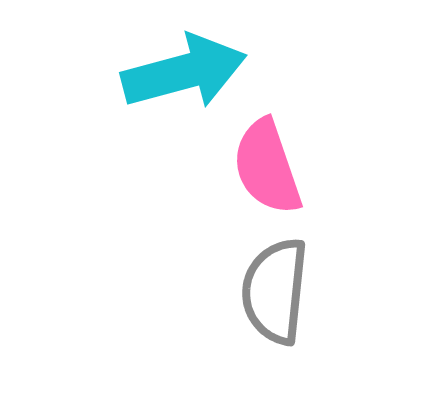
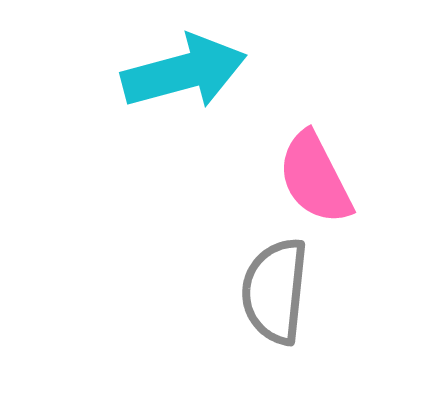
pink semicircle: moved 48 px right, 11 px down; rotated 8 degrees counterclockwise
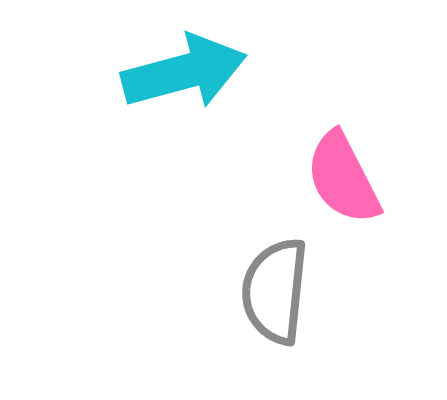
pink semicircle: moved 28 px right
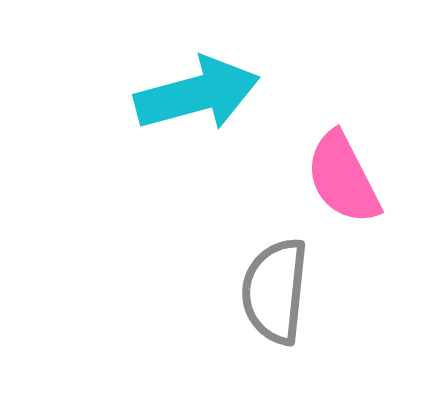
cyan arrow: moved 13 px right, 22 px down
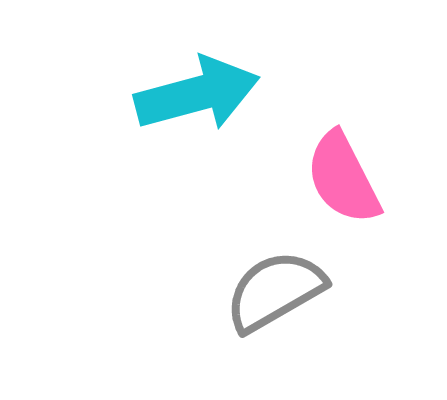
gray semicircle: rotated 54 degrees clockwise
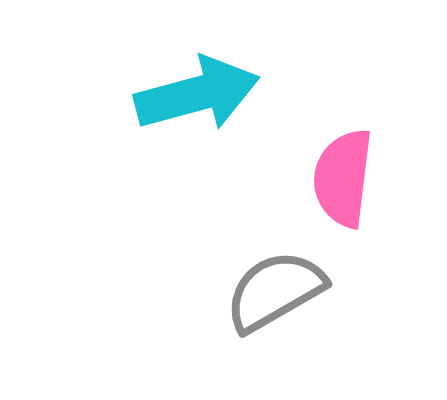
pink semicircle: rotated 34 degrees clockwise
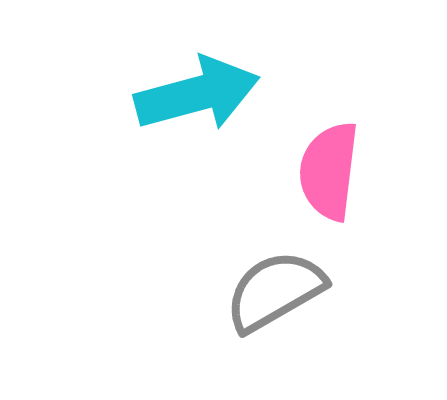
pink semicircle: moved 14 px left, 7 px up
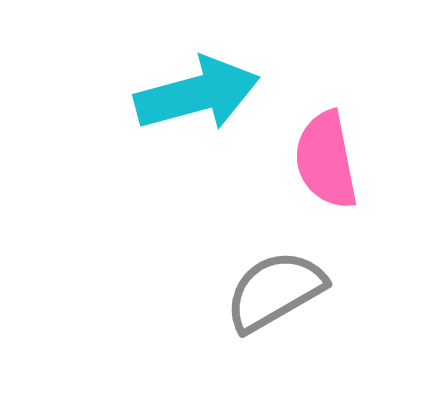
pink semicircle: moved 3 px left, 11 px up; rotated 18 degrees counterclockwise
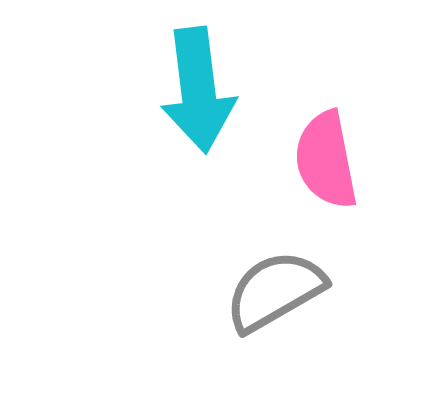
cyan arrow: moved 1 px right, 4 px up; rotated 98 degrees clockwise
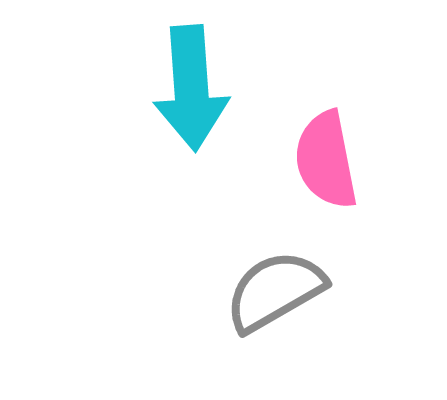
cyan arrow: moved 7 px left, 2 px up; rotated 3 degrees clockwise
